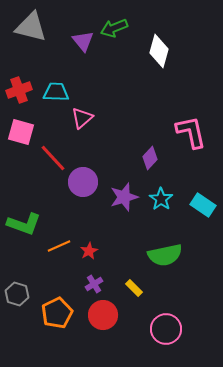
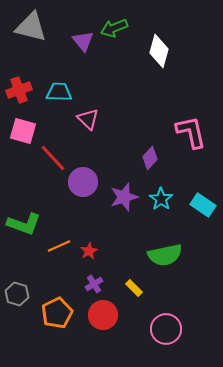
cyan trapezoid: moved 3 px right
pink triangle: moved 6 px right, 1 px down; rotated 35 degrees counterclockwise
pink square: moved 2 px right, 1 px up
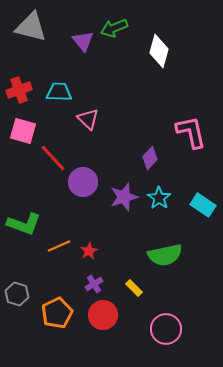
cyan star: moved 2 px left, 1 px up
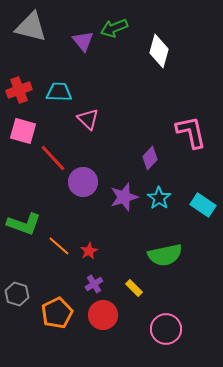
orange line: rotated 65 degrees clockwise
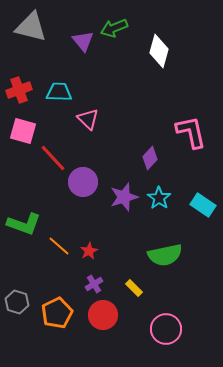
gray hexagon: moved 8 px down
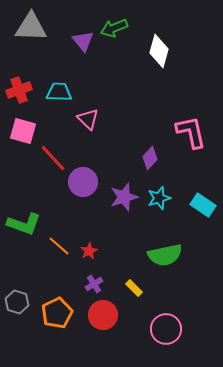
gray triangle: rotated 12 degrees counterclockwise
cyan star: rotated 20 degrees clockwise
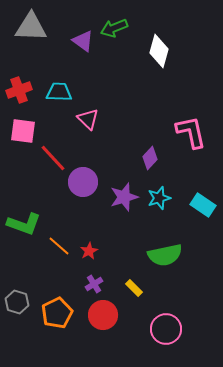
purple triangle: rotated 15 degrees counterclockwise
pink square: rotated 8 degrees counterclockwise
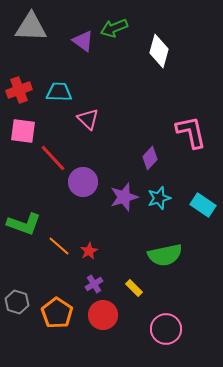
orange pentagon: rotated 12 degrees counterclockwise
